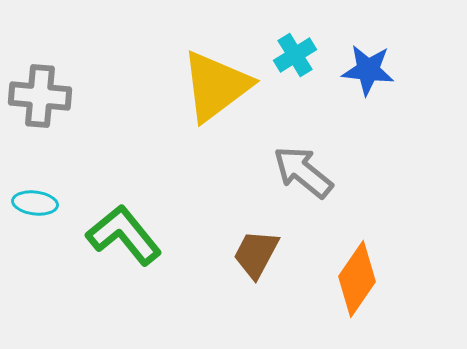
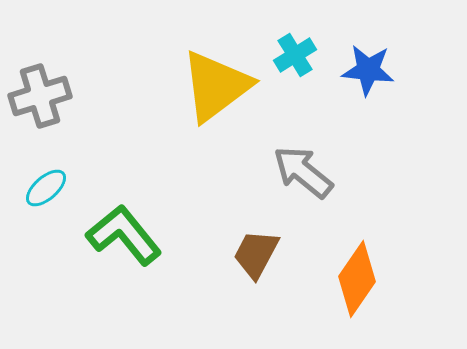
gray cross: rotated 22 degrees counterclockwise
cyan ellipse: moved 11 px right, 15 px up; rotated 48 degrees counterclockwise
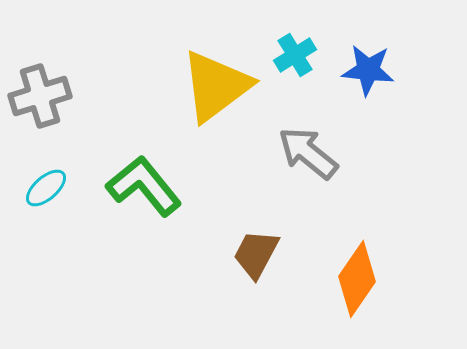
gray arrow: moved 5 px right, 19 px up
green L-shape: moved 20 px right, 49 px up
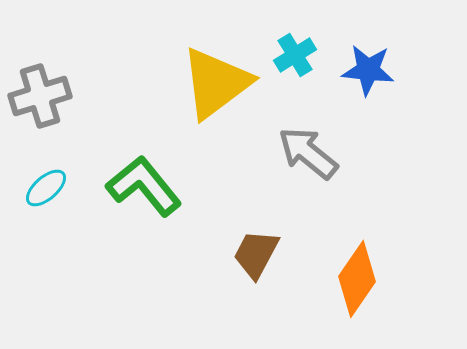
yellow triangle: moved 3 px up
